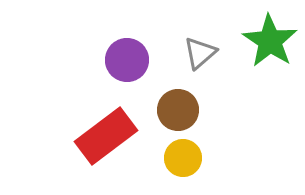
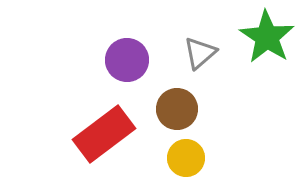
green star: moved 3 px left, 4 px up
brown circle: moved 1 px left, 1 px up
red rectangle: moved 2 px left, 2 px up
yellow circle: moved 3 px right
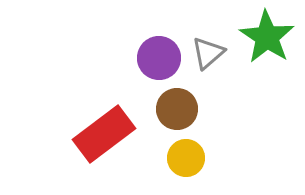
gray triangle: moved 8 px right
purple circle: moved 32 px right, 2 px up
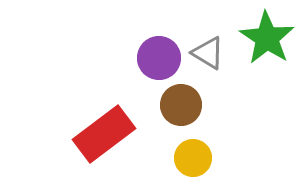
green star: moved 1 px down
gray triangle: rotated 48 degrees counterclockwise
brown circle: moved 4 px right, 4 px up
yellow circle: moved 7 px right
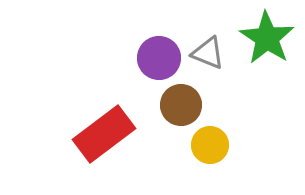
gray triangle: rotated 9 degrees counterclockwise
yellow circle: moved 17 px right, 13 px up
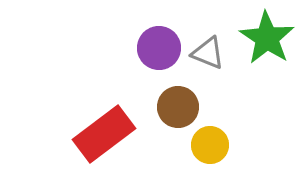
purple circle: moved 10 px up
brown circle: moved 3 px left, 2 px down
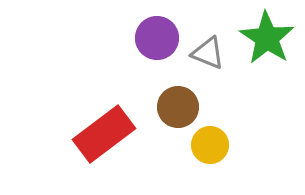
purple circle: moved 2 px left, 10 px up
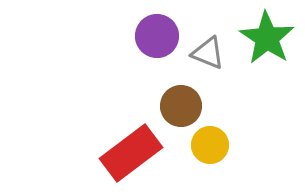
purple circle: moved 2 px up
brown circle: moved 3 px right, 1 px up
red rectangle: moved 27 px right, 19 px down
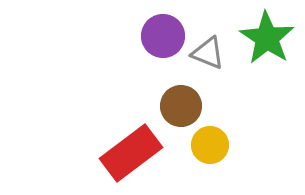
purple circle: moved 6 px right
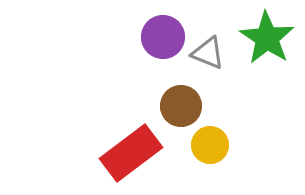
purple circle: moved 1 px down
